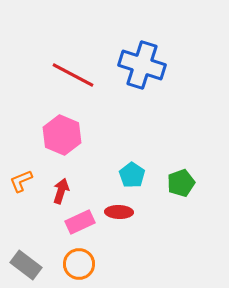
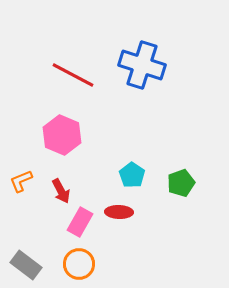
red arrow: rotated 135 degrees clockwise
pink rectangle: rotated 36 degrees counterclockwise
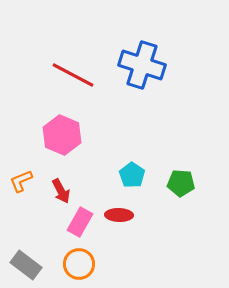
green pentagon: rotated 24 degrees clockwise
red ellipse: moved 3 px down
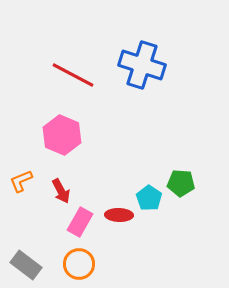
cyan pentagon: moved 17 px right, 23 px down
